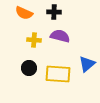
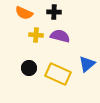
yellow cross: moved 2 px right, 5 px up
yellow rectangle: rotated 20 degrees clockwise
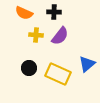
purple semicircle: rotated 114 degrees clockwise
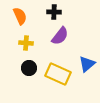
orange semicircle: moved 4 px left, 3 px down; rotated 138 degrees counterclockwise
yellow cross: moved 10 px left, 8 px down
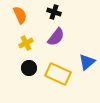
black cross: rotated 16 degrees clockwise
orange semicircle: moved 1 px up
purple semicircle: moved 4 px left, 1 px down
yellow cross: rotated 32 degrees counterclockwise
blue triangle: moved 2 px up
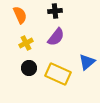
black cross: moved 1 px right, 1 px up; rotated 24 degrees counterclockwise
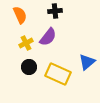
purple semicircle: moved 8 px left
black circle: moved 1 px up
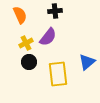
black circle: moved 5 px up
yellow rectangle: rotated 60 degrees clockwise
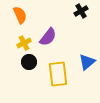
black cross: moved 26 px right; rotated 24 degrees counterclockwise
yellow cross: moved 2 px left
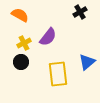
black cross: moved 1 px left, 1 px down
orange semicircle: rotated 36 degrees counterclockwise
black circle: moved 8 px left
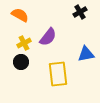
blue triangle: moved 1 px left, 8 px up; rotated 30 degrees clockwise
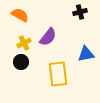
black cross: rotated 16 degrees clockwise
